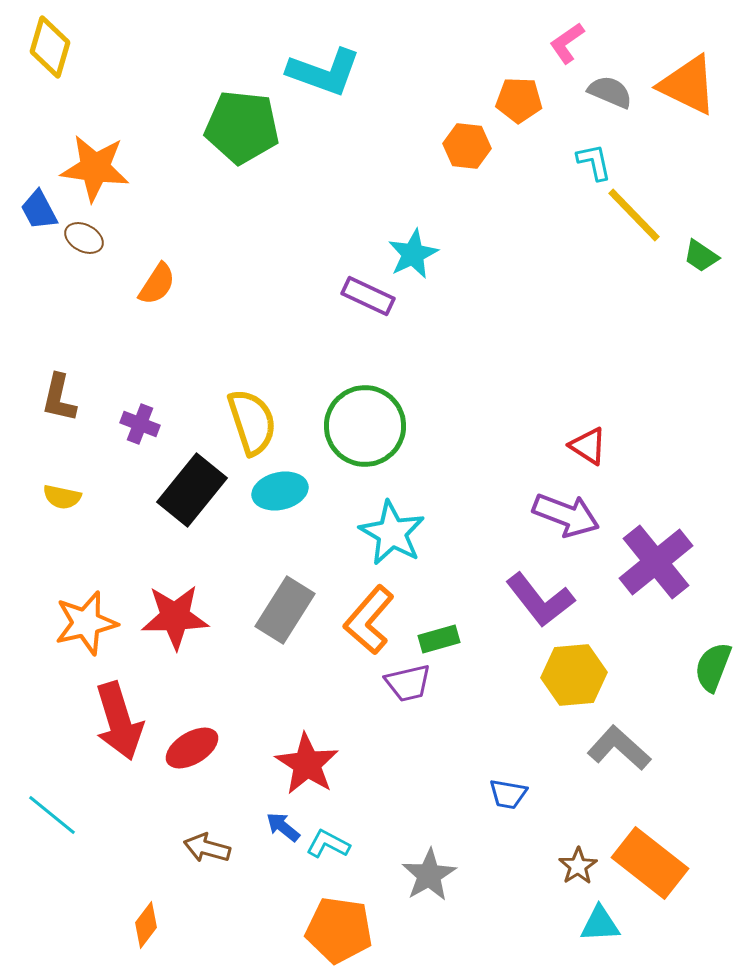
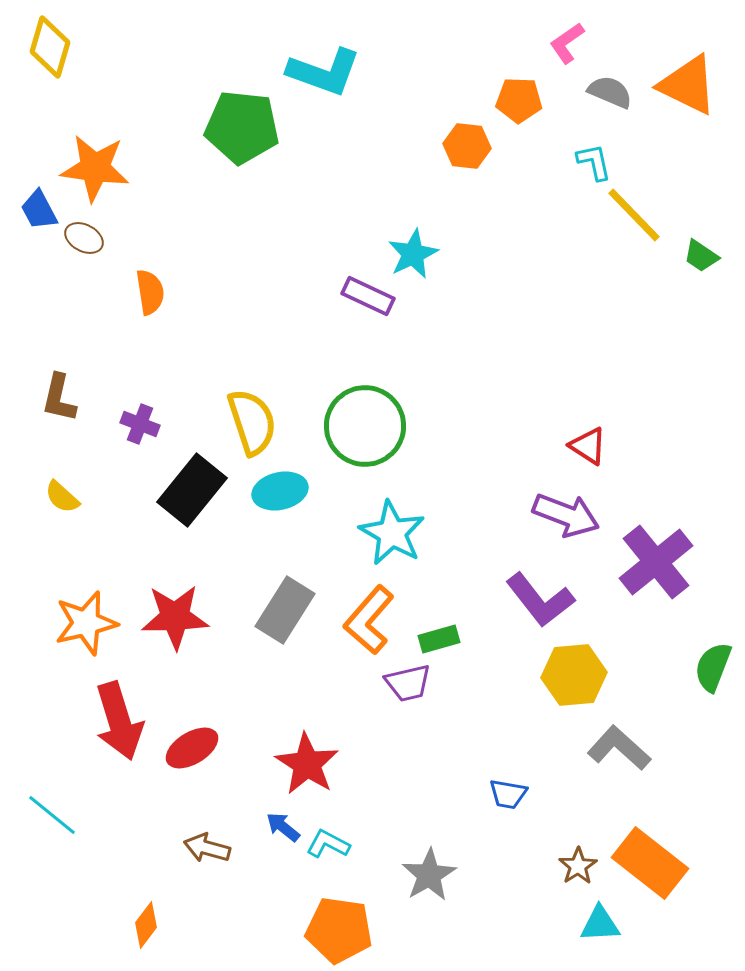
orange semicircle at (157, 284): moved 7 px left, 8 px down; rotated 42 degrees counterclockwise
yellow semicircle at (62, 497): rotated 30 degrees clockwise
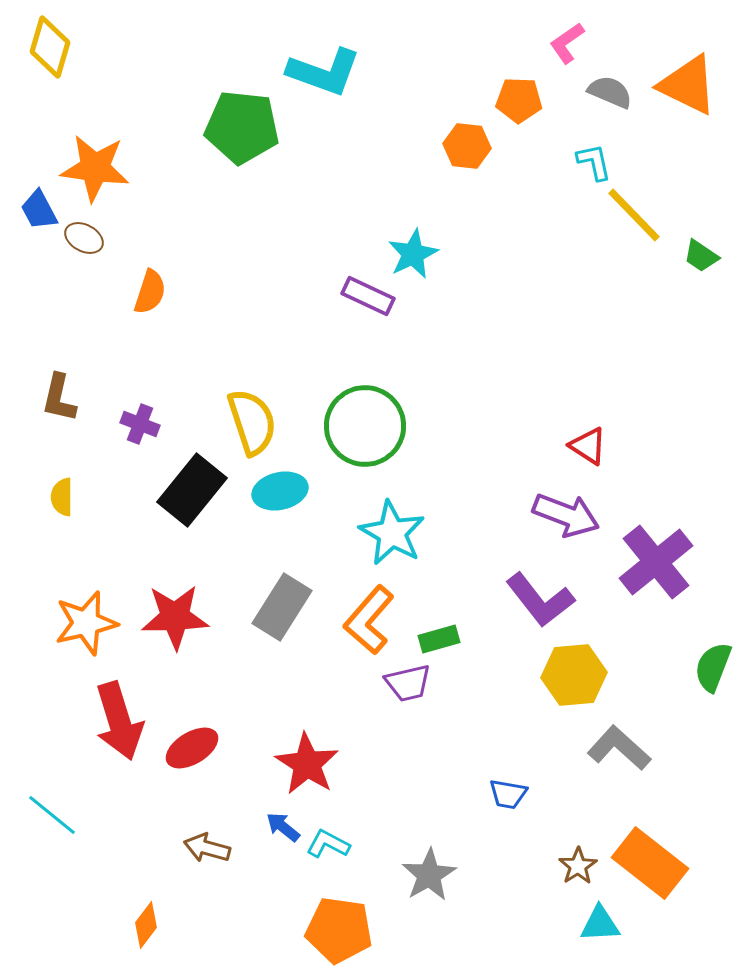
orange semicircle at (150, 292): rotated 27 degrees clockwise
yellow semicircle at (62, 497): rotated 48 degrees clockwise
gray rectangle at (285, 610): moved 3 px left, 3 px up
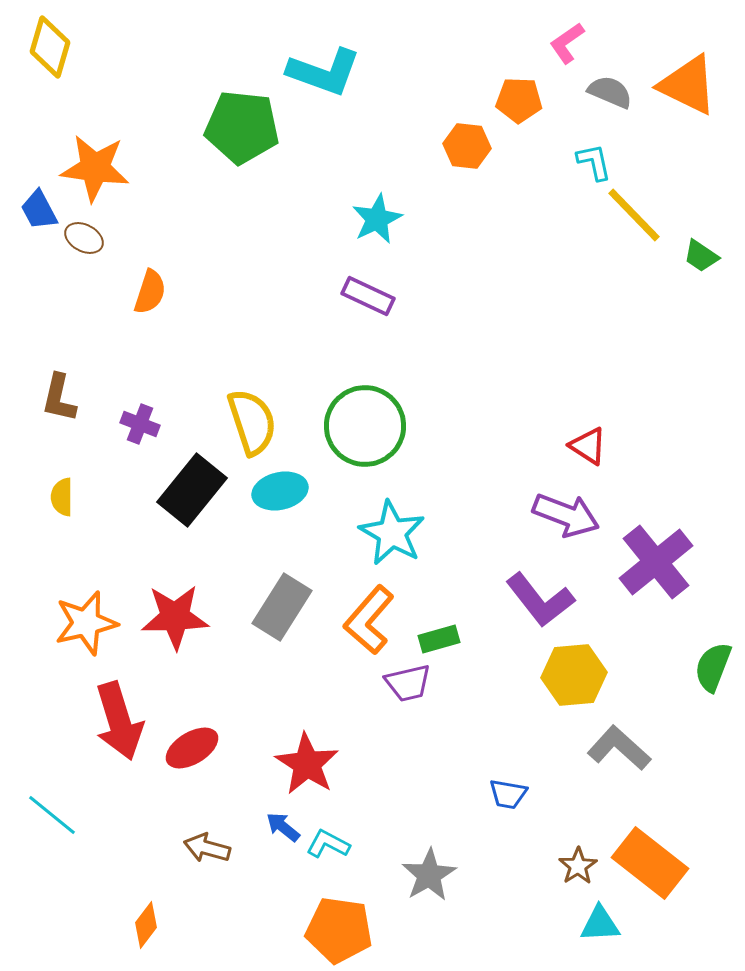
cyan star at (413, 254): moved 36 px left, 35 px up
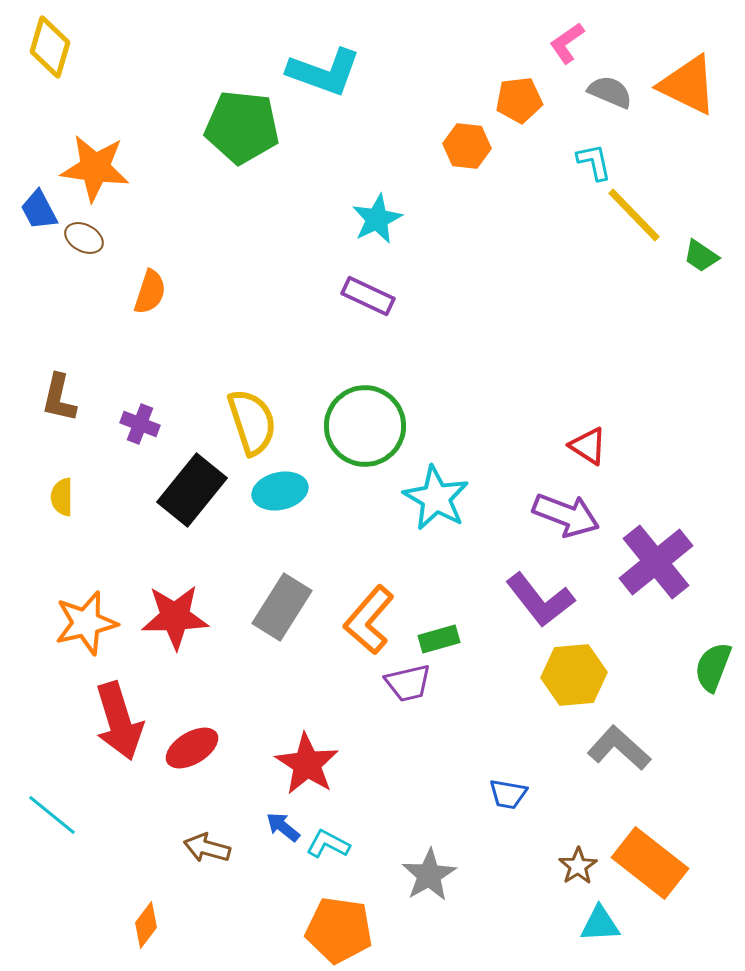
orange pentagon at (519, 100): rotated 9 degrees counterclockwise
cyan star at (392, 533): moved 44 px right, 35 px up
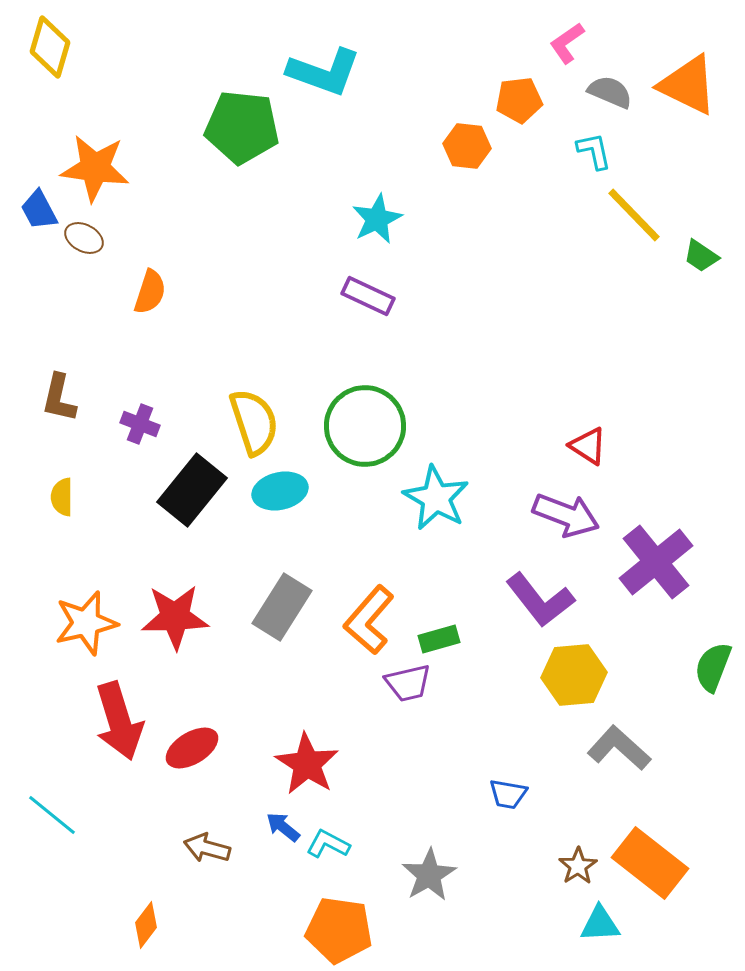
cyan L-shape at (594, 162): moved 11 px up
yellow semicircle at (252, 422): moved 2 px right
